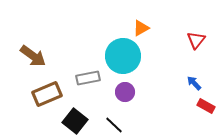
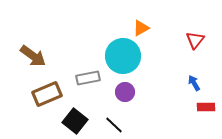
red triangle: moved 1 px left
blue arrow: rotated 14 degrees clockwise
red rectangle: moved 1 px down; rotated 30 degrees counterclockwise
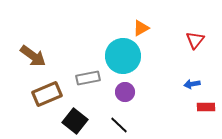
blue arrow: moved 2 px left, 1 px down; rotated 70 degrees counterclockwise
black line: moved 5 px right
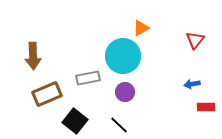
brown arrow: rotated 52 degrees clockwise
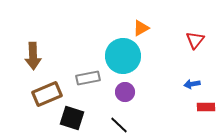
black square: moved 3 px left, 3 px up; rotated 20 degrees counterclockwise
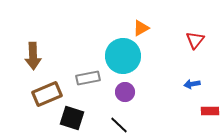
red rectangle: moved 4 px right, 4 px down
